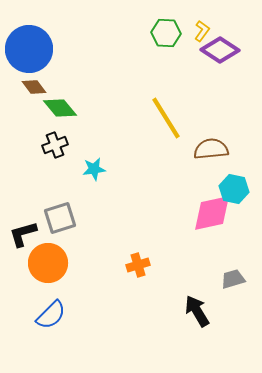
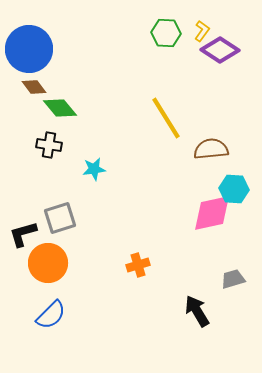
black cross: moved 6 px left; rotated 30 degrees clockwise
cyan hexagon: rotated 8 degrees counterclockwise
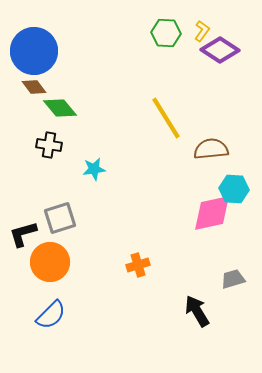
blue circle: moved 5 px right, 2 px down
orange circle: moved 2 px right, 1 px up
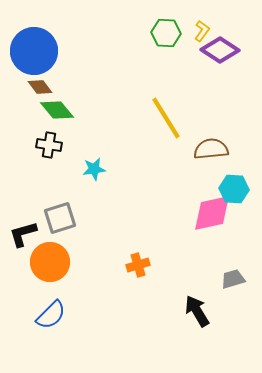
brown diamond: moved 6 px right
green diamond: moved 3 px left, 2 px down
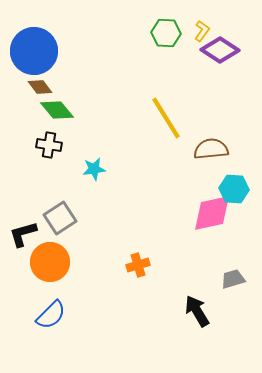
gray square: rotated 16 degrees counterclockwise
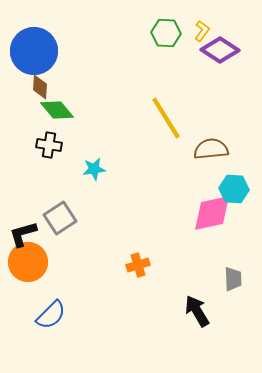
brown diamond: rotated 40 degrees clockwise
orange circle: moved 22 px left
gray trapezoid: rotated 105 degrees clockwise
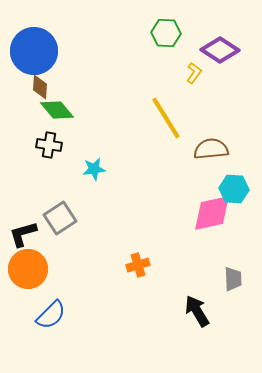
yellow L-shape: moved 8 px left, 42 px down
orange circle: moved 7 px down
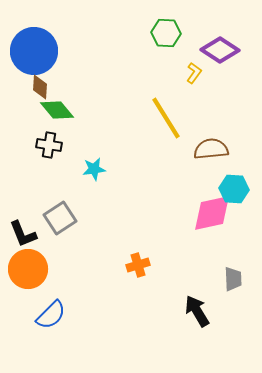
black L-shape: rotated 96 degrees counterclockwise
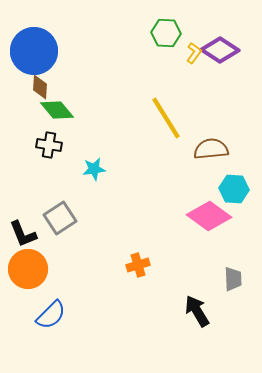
yellow L-shape: moved 20 px up
pink diamond: moved 3 px left, 3 px down; rotated 48 degrees clockwise
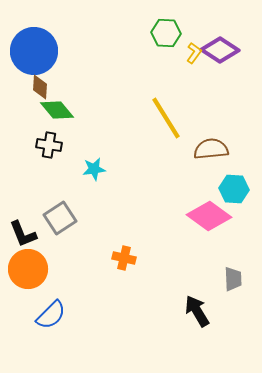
orange cross: moved 14 px left, 7 px up; rotated 30 degrees clockwise
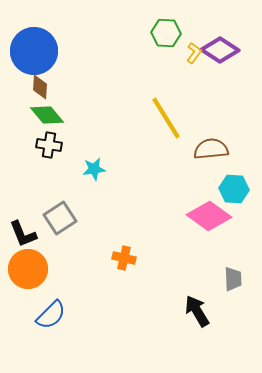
green diamond: moved 10 px left, 5 px down
